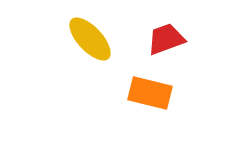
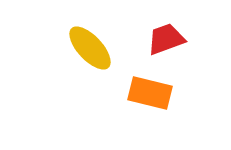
yellow ellipse: moved 9 px down
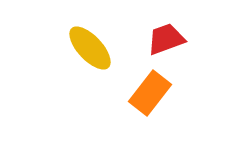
orange rectangle: rotated 66 degrees counterclockwise
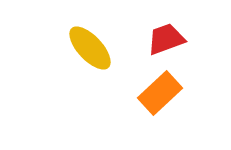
orange rectangle: moved 10 px right; rotated 9 degrees clockwise
